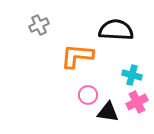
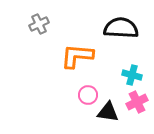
gray cross: moved 1 px up
black semicircle: moved 5 px right, 2 px up
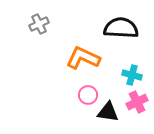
orange L-shape: moved 6 px right, 2 px down; rotated 20 degrees clockwise
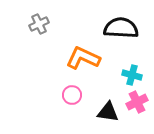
pink circle: moved 16 px left
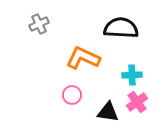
cyan cross: rotated 18 degrees counterclockwise
pink cross: rotated 10 degrees counterclockwise
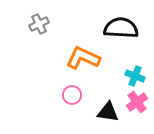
cyan cross: moved 3 px right, 1 px down; rotated 24 degrees clockwise
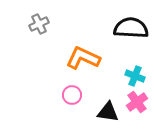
black semicircle: moved 10 px right
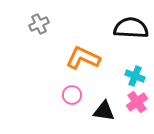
black triangle: moved 4 px left, 1 px up
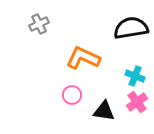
black semicircle: rotated 12 degrees counterclockwise
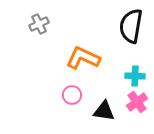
black semicircle: moved 2 px up; rotated 72 degrees counterclockwise
cyan cross: rotated 18 degrees counterclockwise
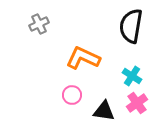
cyan cross: moved 3 px left; rotated 30 degrees clockwise
pink cross: moved 1 px down
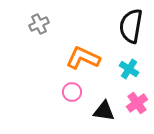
cyan cross: moved 3 px left, 7 px up
pink circle: moved 3 px up
